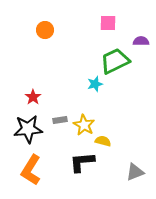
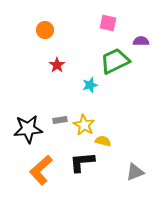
pink square: rotated 12 degrees clockwise
cyan star: moved 5 px left, 1 px down
red star: moved 24 px right, 32 px up
orange L-shape: moved 10 px right; rotated 16 degrees clockwise
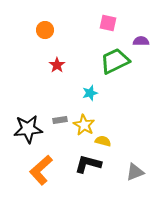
cyan star: moved 8 px down
black L-shape: moved 6 px right, 2 px down; rotated 20 degrees clockwise
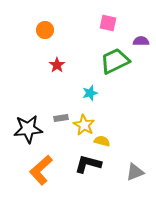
gray rectangle: moved 1 px right, 2 px up
yellow semicircle: moved 1 px left
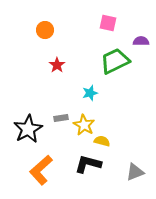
black star: rotated 24 degrees counterclockwise
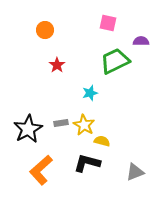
gray rectangle: moved 5 px down
black L-shape: moved 1 px left, 1 px up
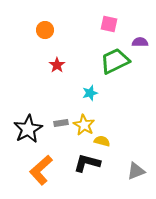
pink square: moved 1 px right, 1 px down
purple semicircle: moved 1 px left, 1 px down
gray triangle: moved 1 px right, 1 px up
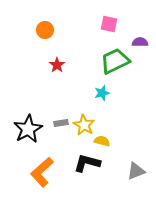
cyan star: moved 12 px right
orange L-shape: moved 1 px right, 2 px down
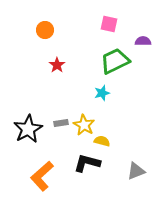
purple semicircle: moved 3 px right, 1 px up
orange L-shape: moved 4 px down
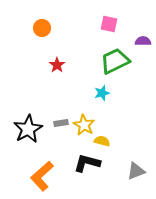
orange circle: moved 3 px left, 2 px up
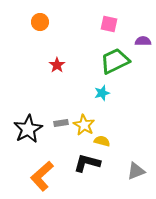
orange circle: moved 2 px left, 6 px up
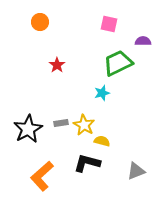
green trapezoid: moved 3 px right, 2 px down
